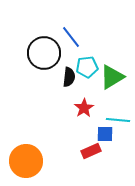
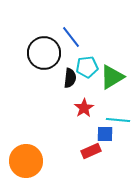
black semicircle: moved 1 px right, 1 px down
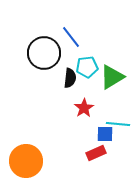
cyan line: moved 4 px down
red rectangle: moved 5 px right, 2 px down
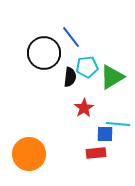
black semicircle: moved 1 px up
red rectangle: rotated 18 degrees clockwise
orange circle: moved 3 px right, 7 px up
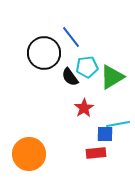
black semicircle: rotated 138 degrees clockwise
cyan line: rotated 15 degrees counterclockwise
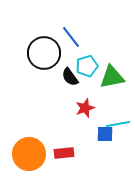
cyan pentagon: moved 1 px up; rotated 10 degrees counterclockwise
green triangle: rotated 20 degrees clockwise
red star: moved 1 px right; rotated 12 degrees clockwise
red rectangle: moved 32 px left
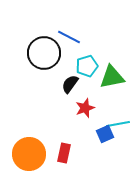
blue line: moved 2 px left; rotated 25 degrees counterclockwise
black semicircle: moved 7 px down; rotated 72 degrees clockwise
blue square: rotated 24 degrees counterclockwise
red rectangle: rotated 72 degrees counterclockwise
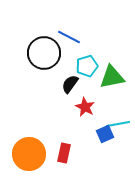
red star: moved 1 px up; rotated 24 degrees counterclockwise
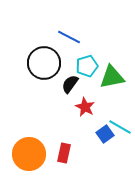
black circle: moved 10 px down
cyan line: moved 2 px right, 3 px down; rotated 40 degrees clockwise
blue square: rotated 12 degrees counterclockwise
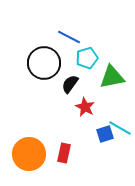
cyan pentagon: moved 8 px up
cyan line: moved 1 px down
blue square: rotated 18 degrees clockwise
